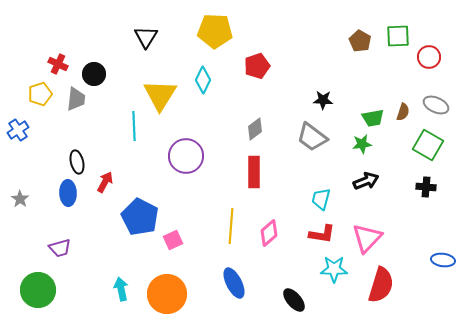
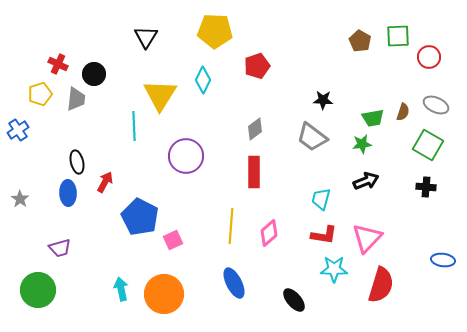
red L-shape at (322, 234): moved 2 px right, 1 px down
orange circle at (167, 294): moved 3 px left
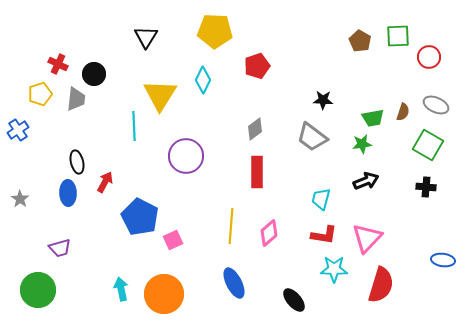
red rectangle at (254, 172): moved 3 px right
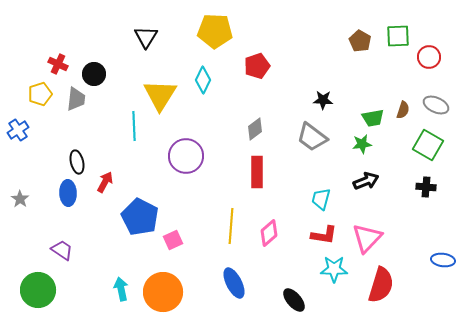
brown semicircle at (403, 112): moved 2 px up
purple trapezoid at (60, 248): moved 2 px right, 2 px down; rotated 130 degrees counterclockwise
orange circle at (164, 294): moved 1 px left, 2 px up
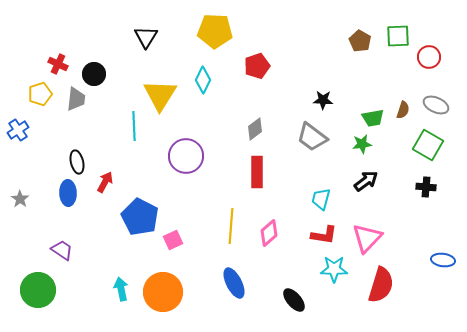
black arrow at (366, 181): rotated 15 degrees counterclockwise
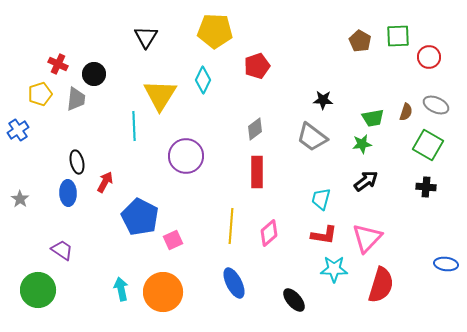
brown semicircle at (403, 110): moved 3 px right, 2 px down
blue ellipse at (443, 260): moved 3 px right, 4 px down
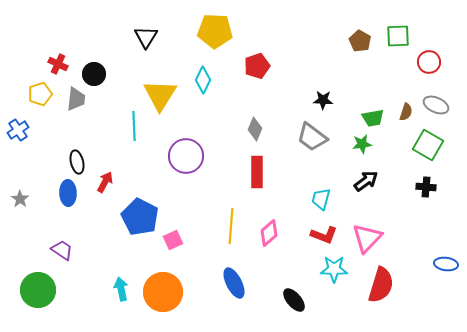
red circle at (429, 57): moved 5 px down
gray diamond at (255, 129): rotated 30 degrees counterclockwise
red L-shape at (324, 235): rotated 12 degrees clockwise
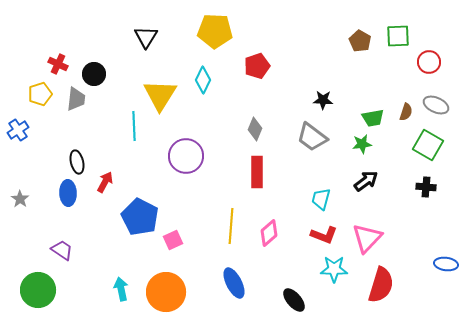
orange circle at (163, 292): moved 3 px right
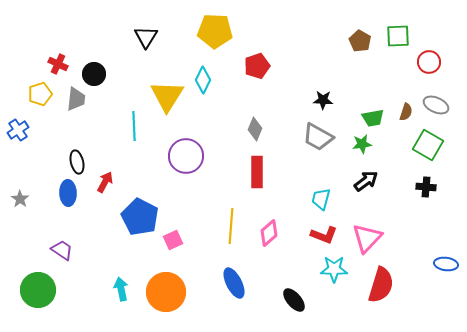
yellow triangle at (160, 95): moved 7 px right, 1 px down
gray trapezoid at (312, 137): moved 6 px right; rotated 8 degrees counterclockwise
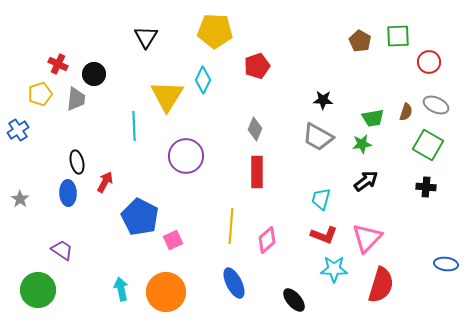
pink diamond at (269, 233): moved 2 px left, 7 px down
